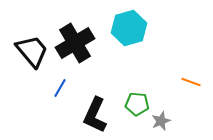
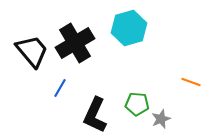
gray star: moved 2 px up
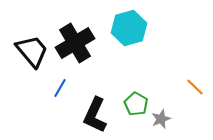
orange line: moved 4 px right, 5 px down; rotated 24 degrees clockwise
green pentagon: moved 1 px left; rotated 25 degrees clockwise
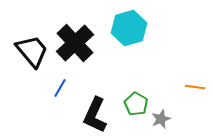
black cross: rotated 12 degrees counterclockwise
orange line: rotated 36 degrees counterclockwise
